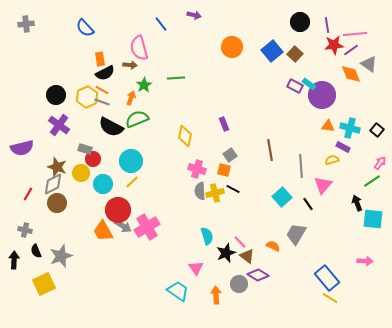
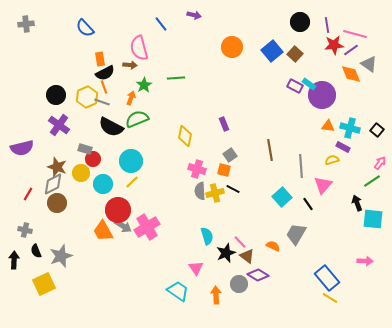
pink line at (355, 34): rotated 20 degrees clockwise
orange line at (102, 90): moved 2 px right, 3 px up; rotated 40 degrees clockwise
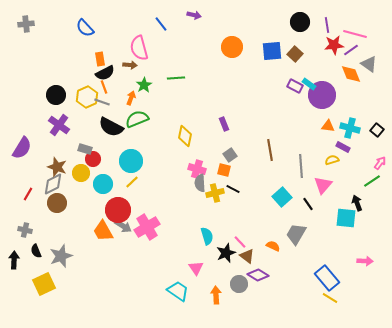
blue square at (272, 51): rotated 35 degrees clockwise
purple semicircle at (22, 148): rotated 45 degrees counterclockwise
gray semicircle at (200, 191): moved 8 px up
cyan square at (373, 219): moved 27 px left, 1 px up
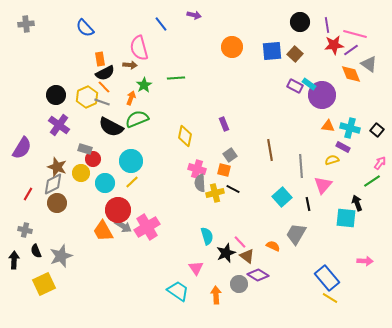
orange line at (104, 87): rotated 24 degrees counterclockwise
cyan circle at (103, 184): moved 2 px right, 1 px up
black line at (308, 204): rotated 24 degrees clockwise
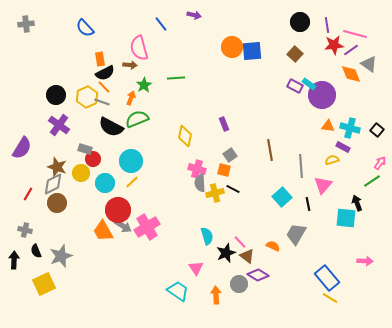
blue square at (272, 51): moved 20 px left
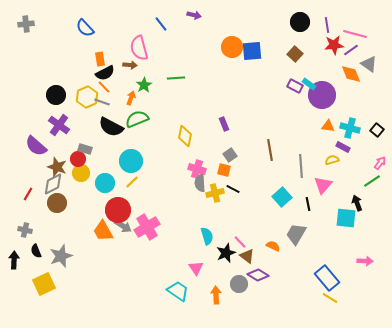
purple semicircle at (22, 148): moved 14 px right, 2 px up; rotated 100 degrees clockwise
red circle at (93, 159): moved 15 px left
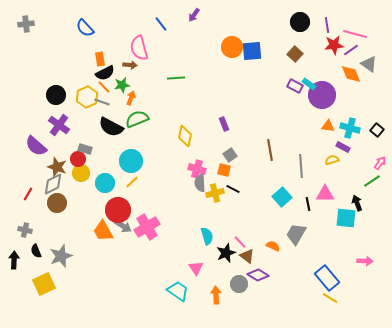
purple arrow at (194, 15): rotated 112 degrees clockwise
green star at (144, 85): moved 22 px left; rotated 21 degrees clockwise
pink triangle at (323, 185): moved 2 px right, 9 px down; rotated 48 degrees clockwise
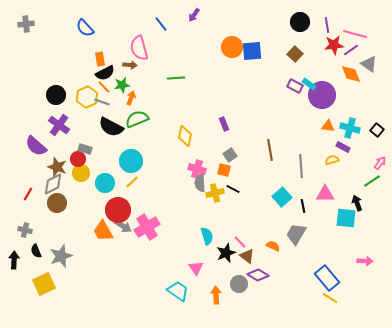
black line at (308, 204): moved 5 px left, 2 px down
